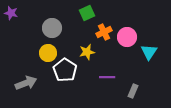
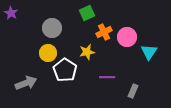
purple star: rotated 16 degrees clockwise
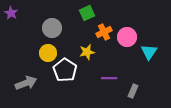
purple line: moved 2 px right, 1 px down
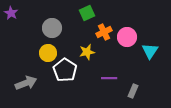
cyan triangle: moved 1 px right, 1 px up
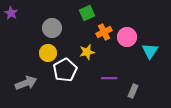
white pentagon: rotated 10 degrees clockwise
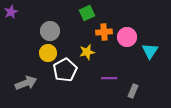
purple star: moved 1 px up; rotated 16 degrees clockwise
gray circle: moved 2 px left, 3 px down
orange cross: rotated 21 degrees clockwise
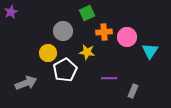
gray circle: moved 13 px right
yellow star: rotated 21 degrees clockwise
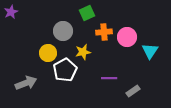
yellow star: moved 4 px left; rotated 21 degrees counterclockwise
gray rectangle: rotated 32 degrees clockwise
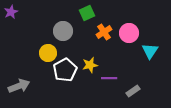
orange cross: rotated 28 degrees counterclockwise
pink circle: moved 2 px right, 4 px up
yellow star: moved 7 px right, 13 px down
gray arrow: moved 7 px left, 3 px down
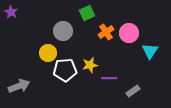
purple star: rotated 16 degrees counterclockwise
orange cross: moved 2 px right
white pentagon: rotated 25 degrees clockwise
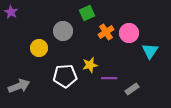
yellow circle: moved 9 px left, 5 px up
white pentagon: moved 6 px down
gray rectangle: moved 1 px left, 2 px up
